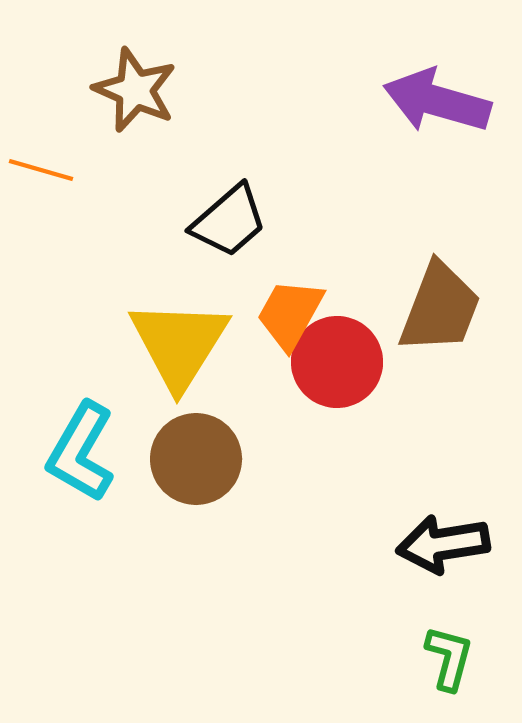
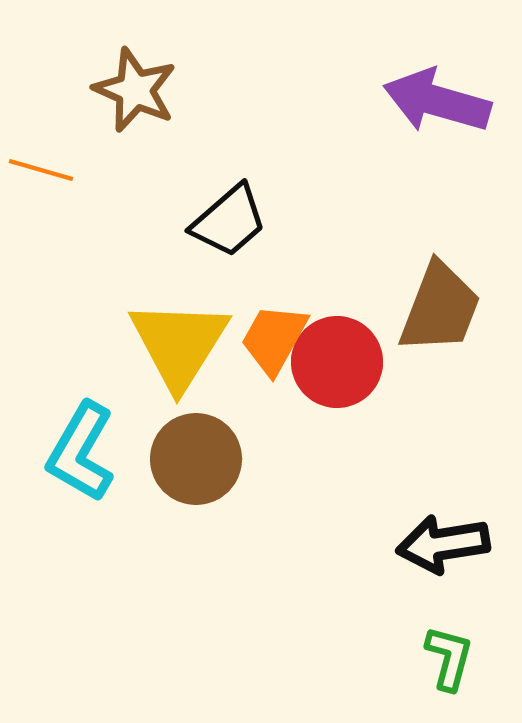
orange trapezoid: moved 16 px left, 25 px down
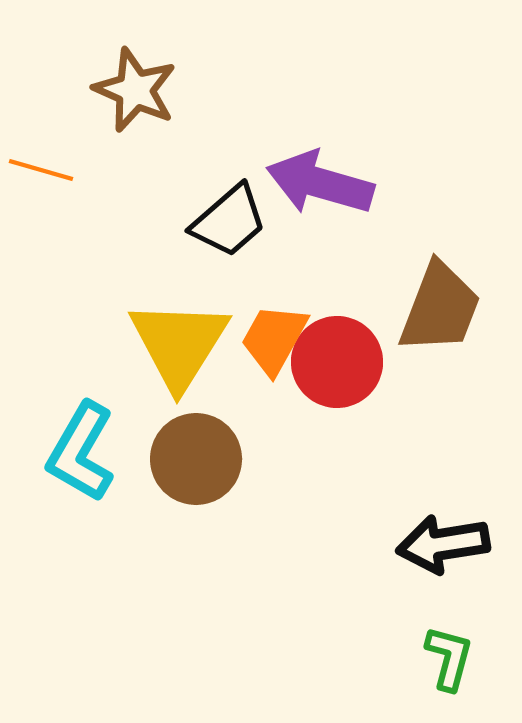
purple arrow: moved 117 px left, 82 px down
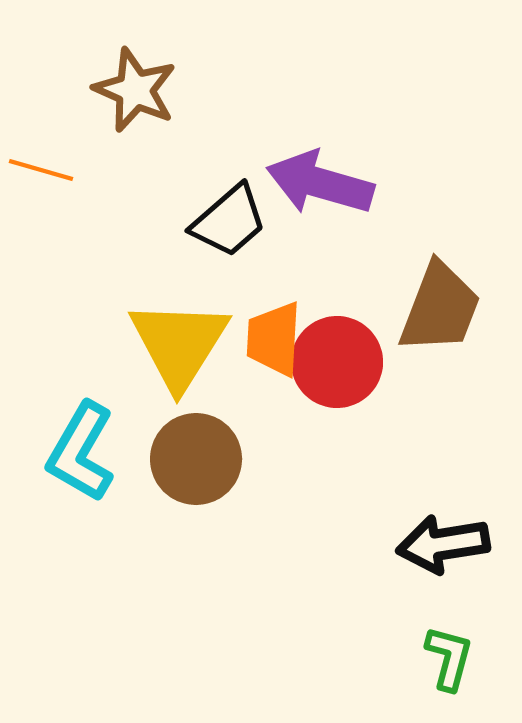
orange trapezoid: rotated 26 degrees counterclockwise
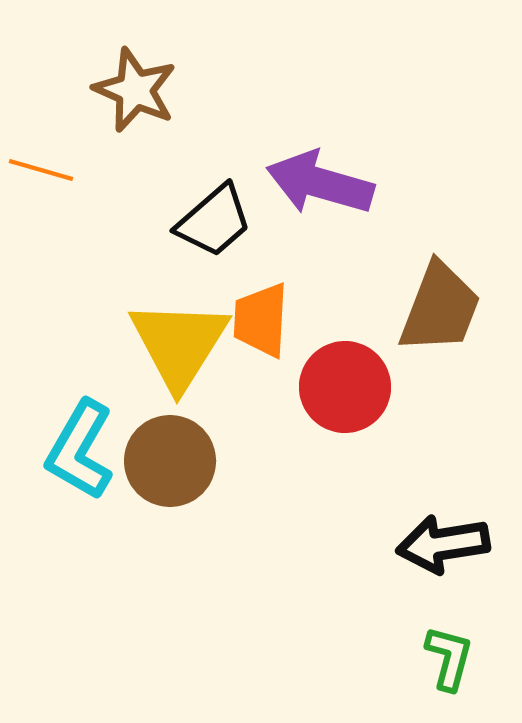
black trapezoid: moved 15 px left
orange trapezoid: moved 13 px left, 19 px up
red circle: moved 8 px right, 25 px down
cyan L-shape: moved 1 px left, 2 px up
brown circle: moved 26 px left, 2 px down
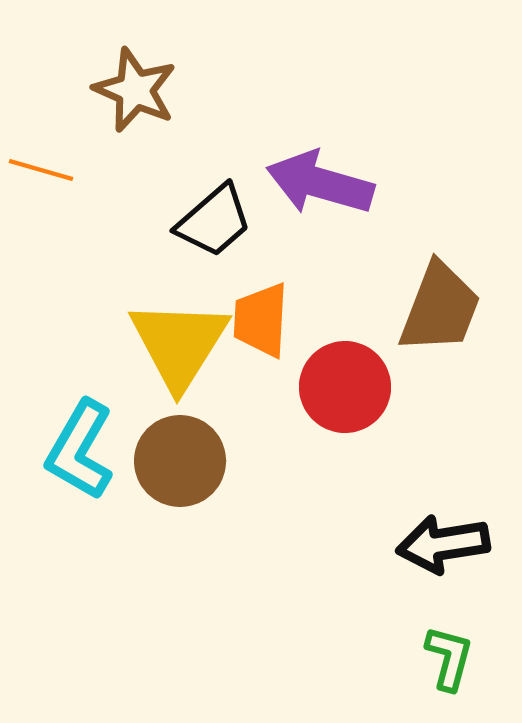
brown circle: moved 10 px right
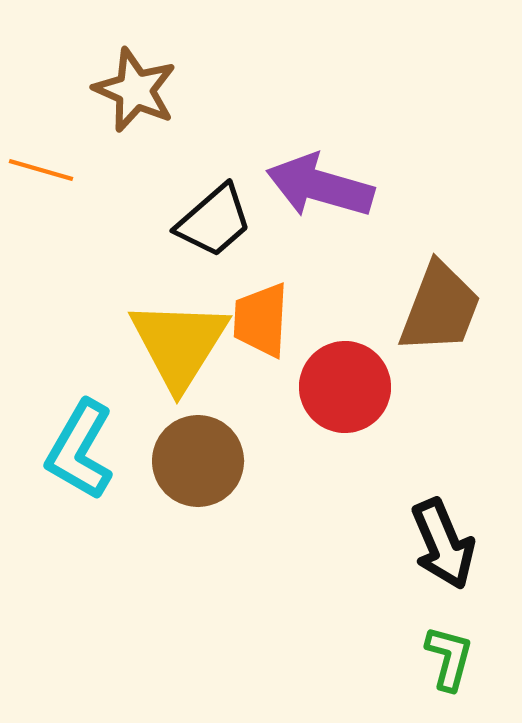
purple arrow: moved 3 px down
brown circle: moved 18 px right
black arrow: rotated 104 degrees counterclockwise
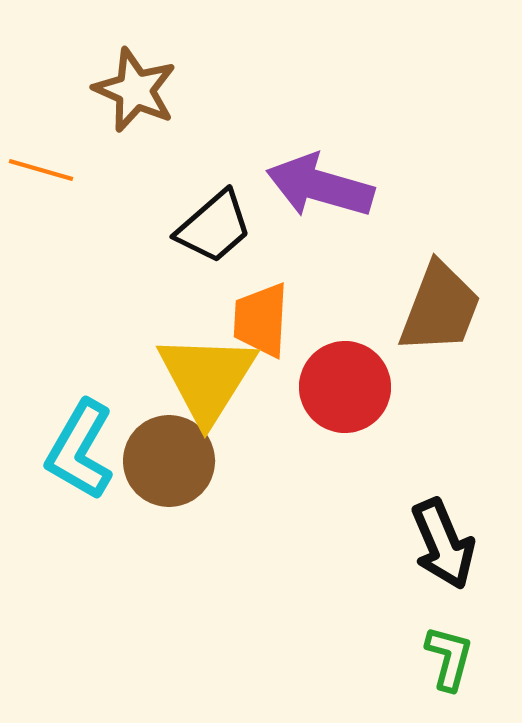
black trapezoid: moved 6 px down
yellow triangle: moved 28 px right, 34 px down
brown circle: moved 29 px left
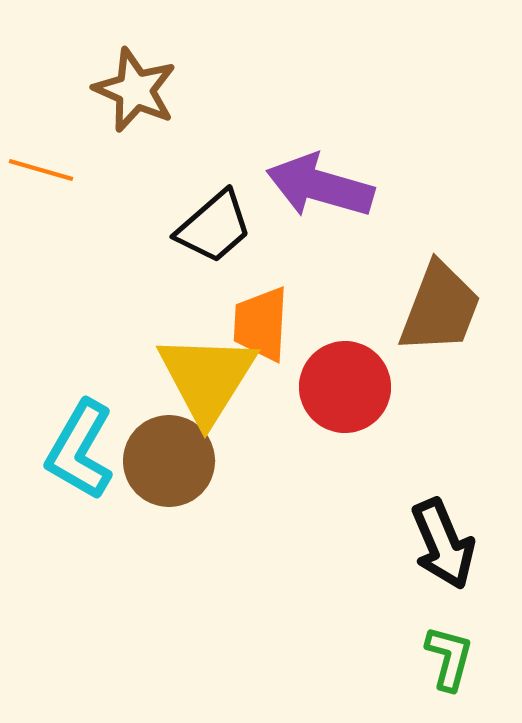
orange trapezoid: moved 4 px down
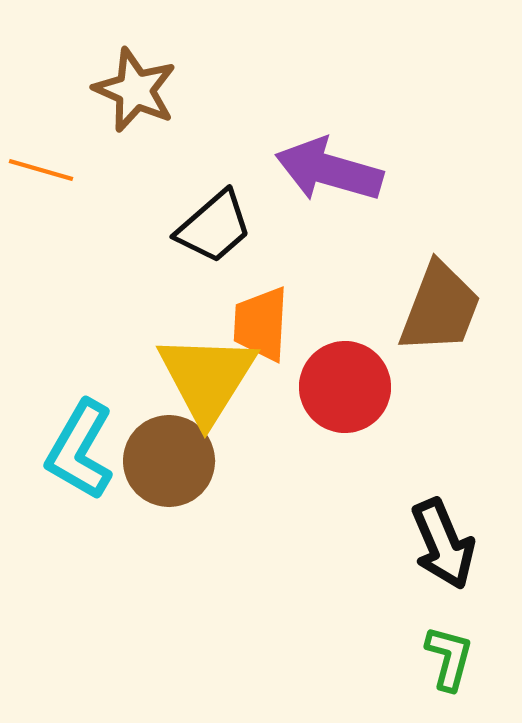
purple arrow: moved 9 px right, 16 px up
